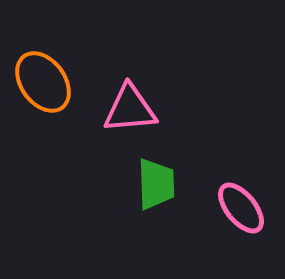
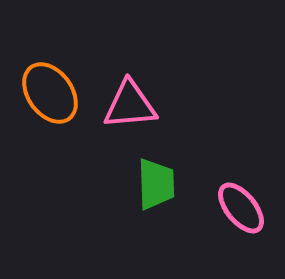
orange ellipse: moved 7 px right, 11 px down
pink triangle: moved 4 px up
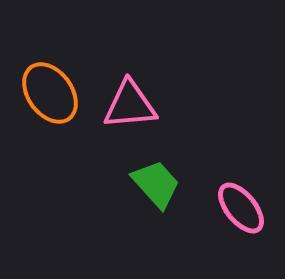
green trapezoid: rotated 40 degrees counterclockwise
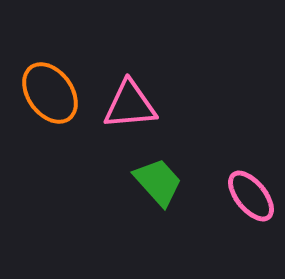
green trapezoid: moved 2 px right, 2 px up
pink ellipse: moved 10 px right, 12 px up
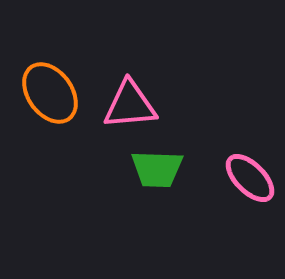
green trapezoid: moved 1 px left, 13 px up; rotated 134 degrees clockwise
pink ellipse: moved 1 px left, 18 px up; rotated 6 degrees counterclockwise
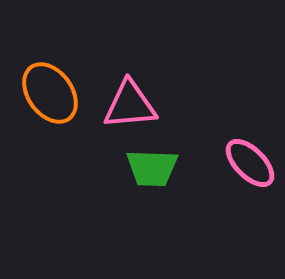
green trapezoid: moved 5 px left, 1 px up
pink ellipse: moved 15 px up
